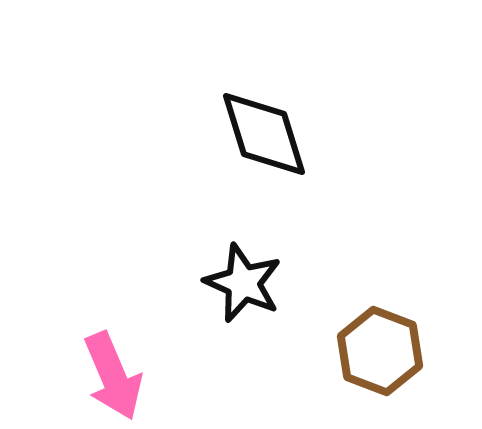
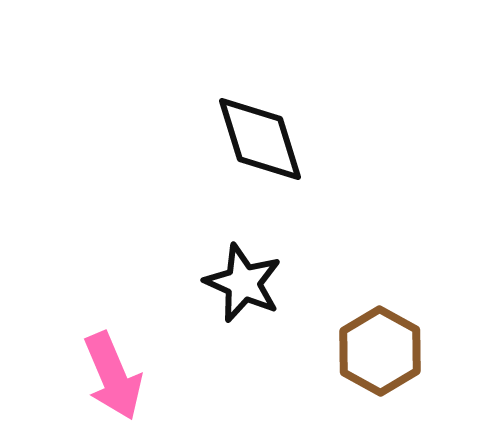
black diamond: moved 4 px left, 5 px down
brown hexagon: rotated 8 degrees clockwise
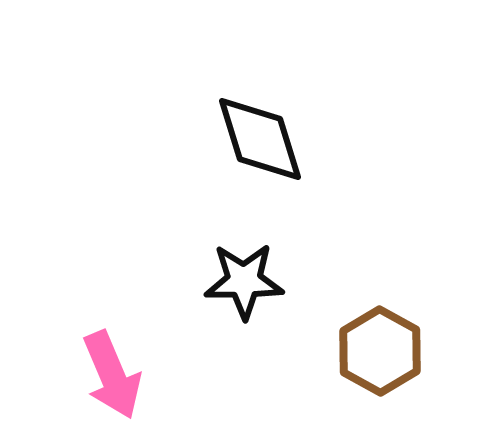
black star: moved 1 px right, 2 px up; rotated 24 degrees counterclockwise
pink arrow: moved 1 px left, 1 px up
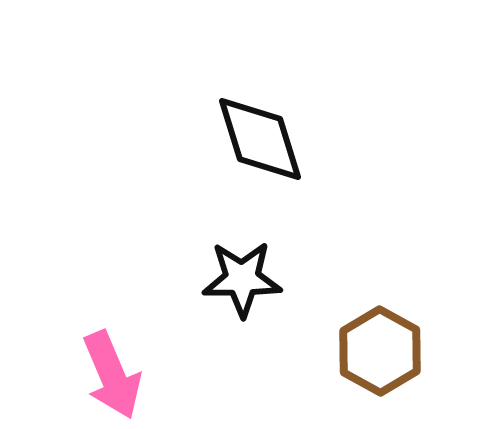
black star: moved 2 px left, 2 px up
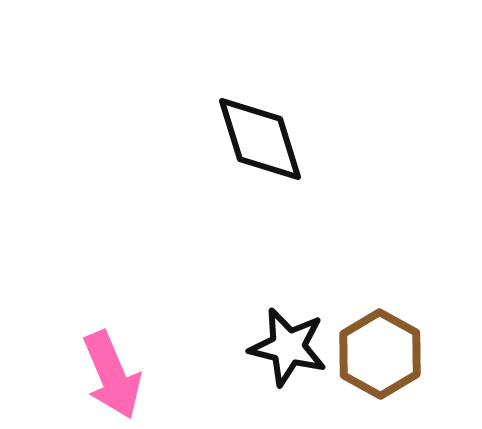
black star: moved 46 px right, 68 px down; rotated 14 degrees clockwise
brown hexagon: moved 3 px down
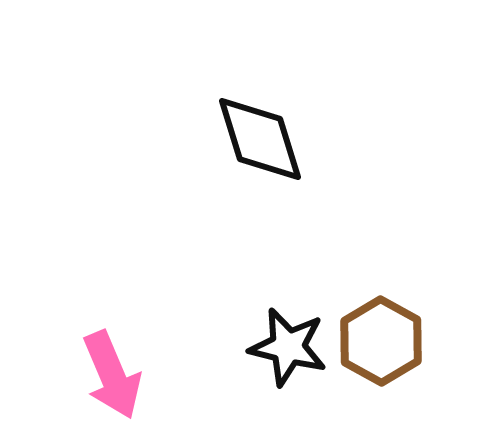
brown hexagon: moved 1 px right, 13 px up
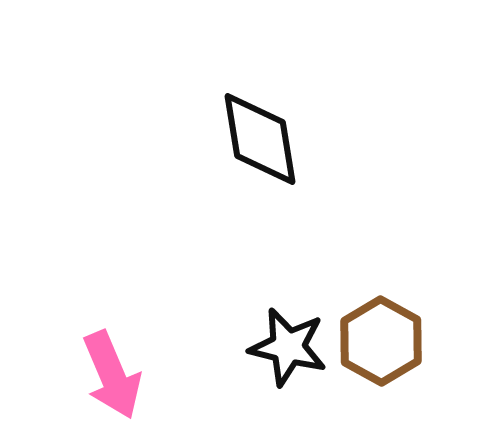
black diamond: rotated 8 degrees clockwise
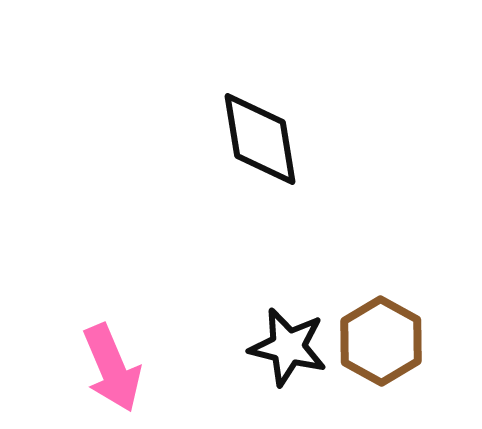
pink arrow: moved 7 px up
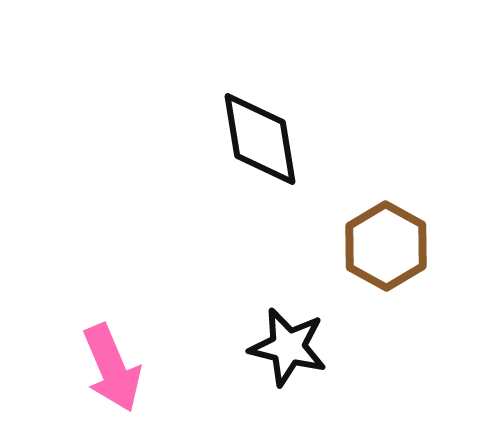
brown hexagon: moved 5 px right, 95 px up
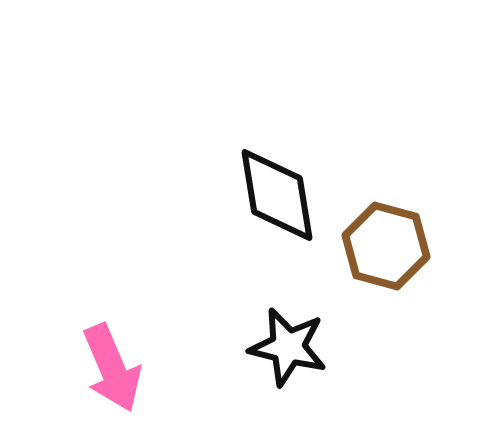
black diamond: moved 17 px right, 56 px down
brown hexagon: rotated 14 degrees counterclockwise
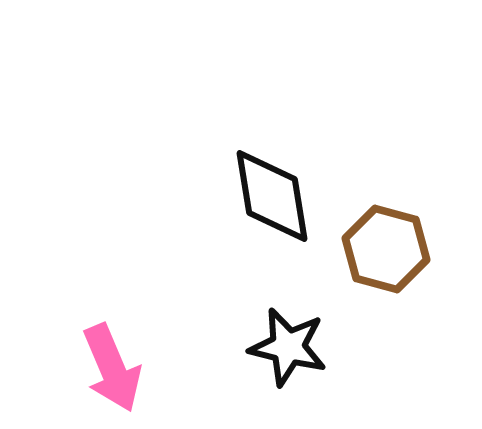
black diamond: moved 5 px left, 1 px down
brown hexagon: moved 3 px down
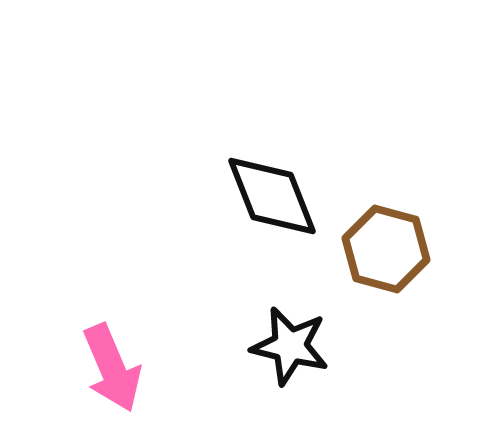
black diamond: rotated 12 degrees counterclockwise
black star: moved 2 px right, 1 px up
